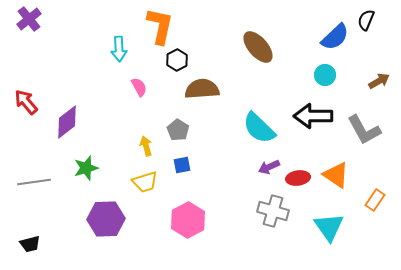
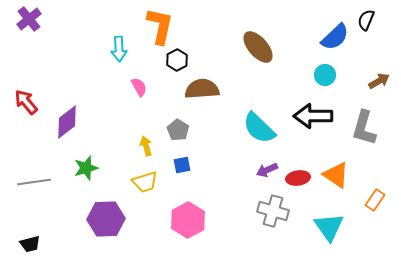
gray L-shape: moved 2 px up; rotated 45 degrees clockwise
purple arrow: moved 2 px left, 3 px down
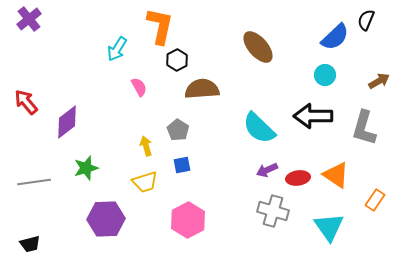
cyan arrow: moved 2 px left; rotated 35 degrees clockwise
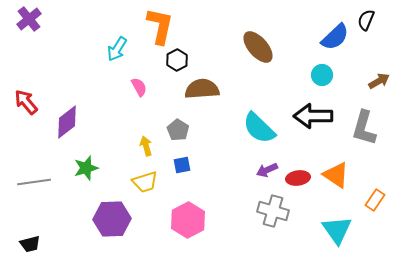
cyan circle: moved 3 px left
purple hexagon: moved 6 px right
cyan triangle: moved 8 px right, 3 px down
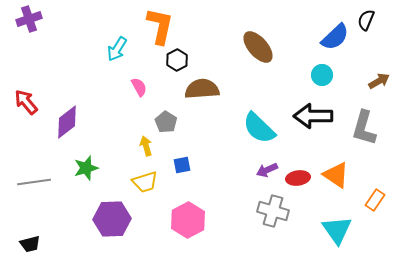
purple cross: rotated 20 degrees clockwise
gray pentagon: moved 12 px left, 8 px up
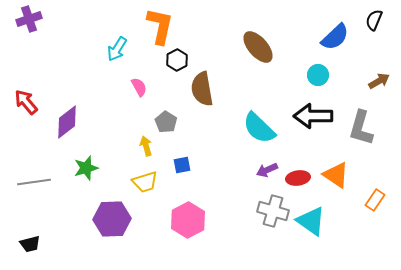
black semicircle: moved 8 px right
cyan circle: moved 4 px left
brown semicircle: rotated 96 degrees counterclockwise
gray L-shape: moved 3 px left
cyan triangle: moved 26 px left, 9 px up; rotated 20 degrees counterclockwise
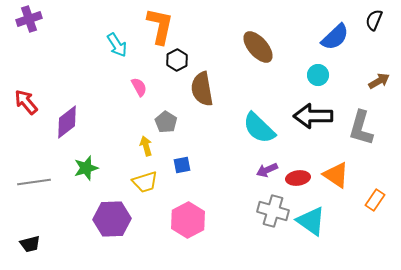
cyan arrow: moved 4 px up; rotated 65 degrees counterclockwise
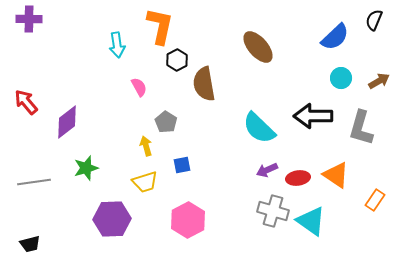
purple cross: rotated 20 degrees clockwise
cyan arrow: rotated 25 degrees clockwise
cyan circle: moved 23 px right, 3 px down
brown semicircle: moved 2 px right, 5 px up
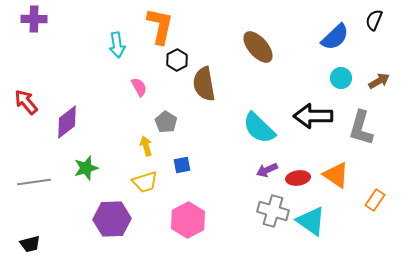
purple cross: moved 5 px right
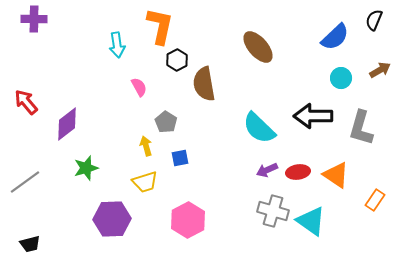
brown arrow: moved 1 px right, 11 px up
purple diamond: moved 2 px down
blue square: moved 2 px left, 7 px up
red ellipse: moved 6 px up
gray line: moved 9 px left; rotated 28 degrees counterclockwise
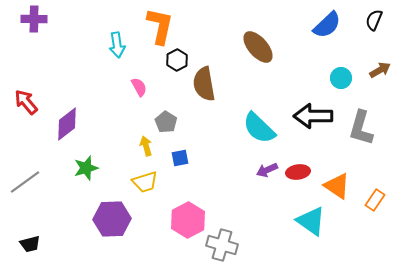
blue semicircle: moved 8 px left, 12 px up
orange triangle: moved 1 px right, 11 px down
gray cross: moved 51 px left, 34 px down
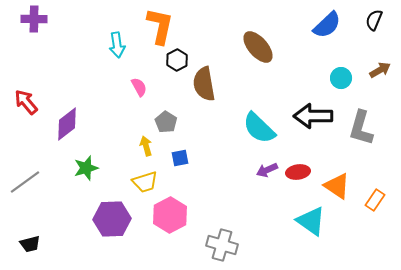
pink hexagon: moved 18 px left, 5 px up
